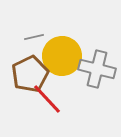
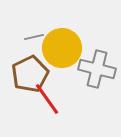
yellow circle: moved 8 px up
red line: rotated 8 degrees clockwise
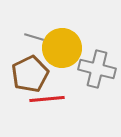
gray line: rotated 30 degrees clockwise
red line: rotated 60 degrees counterclockwise
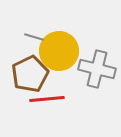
yellow circle: moved 3 px left, 3 px down
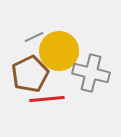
gray line: rotated 42 degrees counterclockwise
gray cross: moved 6 px left, 4 px down
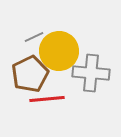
gray cross: rotated 9 degrees counterclockwise
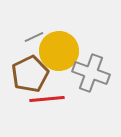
gray cross: rotated 15 degrees clockwise
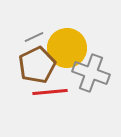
yellow circle: moved 8 px right, 3 px up
brown pentagon: moved 7 px right, 9 px up
red line: moved 3 px right, 7 px up
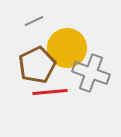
gray line: moved 16 px up
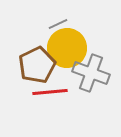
gray line: moved 24 px right, 3 px down
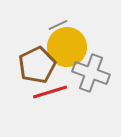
gray line: moved 1 px down
yellow circle: moved 1 px up
red line: rotated 12 degrees counterclockwise
